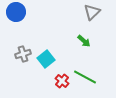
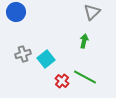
green arrow: rotated 120 degrees counterclockwise
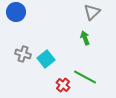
green arrow: moved 1 px right, 3 px up; rotated 32 degrees counterclockwise
gray cross: rotated 35 degrees clockwise
red cross: moved 1 px right, 4 px down
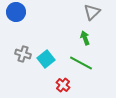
green line: moved 4 px left, 14 px up
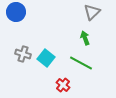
cyan square: moved 1 px up; rotated 12 degrees counterclockwise
